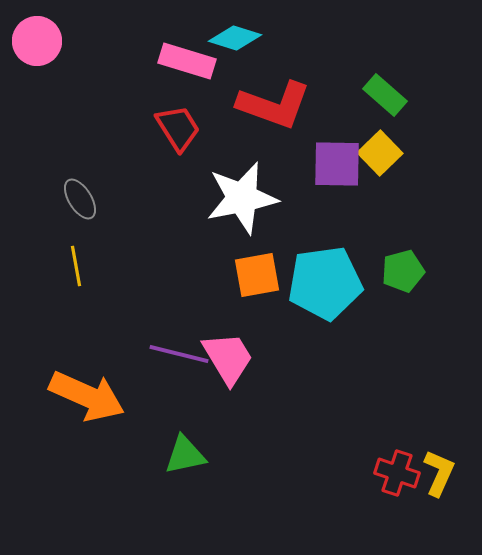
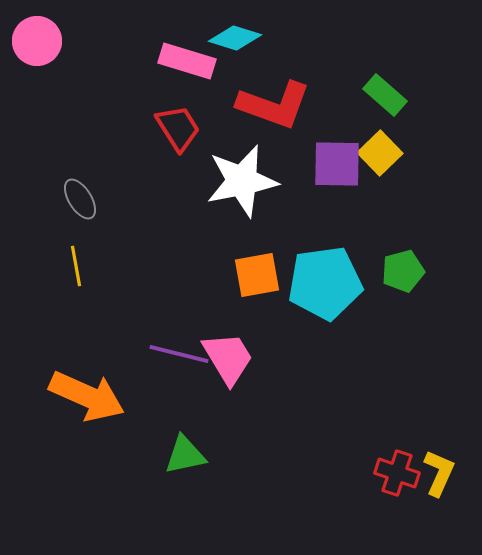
white star: moved 17 px up
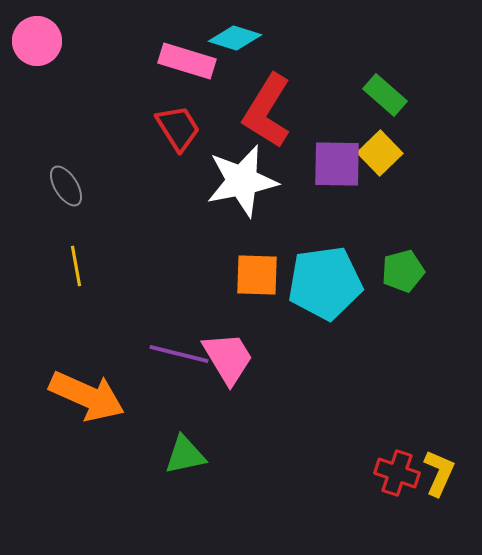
red L-shape: moved 7 px left, 6 px down; rotated 102 degrees clockwise
gray ellipse: moved 14 px left, 13 px up
orange square: rotated 12 degrees clockwise
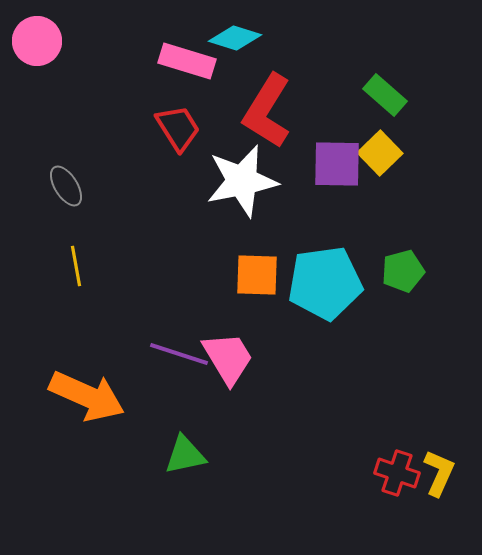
purple line: rotated 4 degrees clockwise
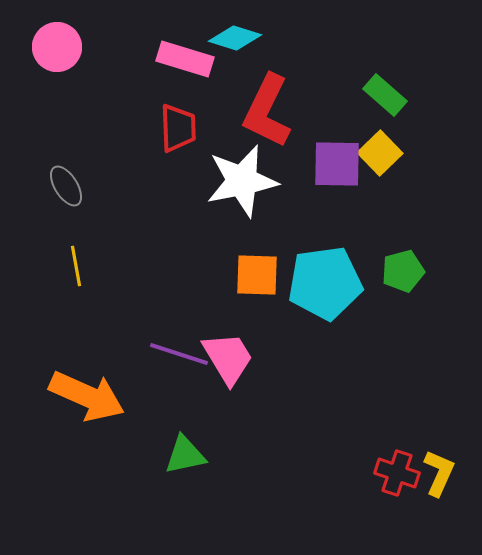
pink circle: moved 20 px right, 6 px down
pink rectangle: moved 2 px left, 2 px up
red L-shape: rotated 6 degrees counterclockwise
red trapezoid: rotated 30 degrees clockwise
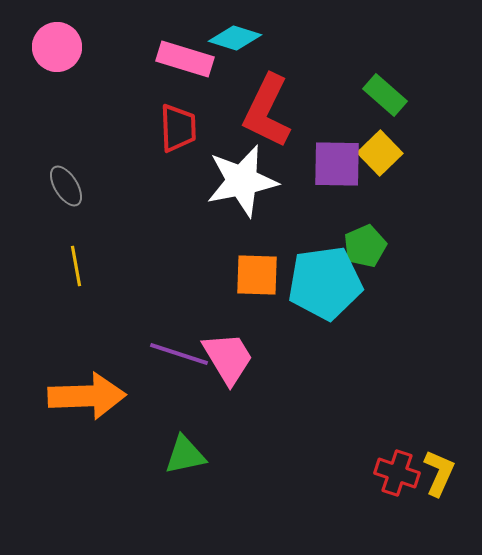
green pentagon: moved 38 px left, 25 px up; rotated 9 degrees counterclockwise
orange arrow: rotated 26 degrees counterclockwise
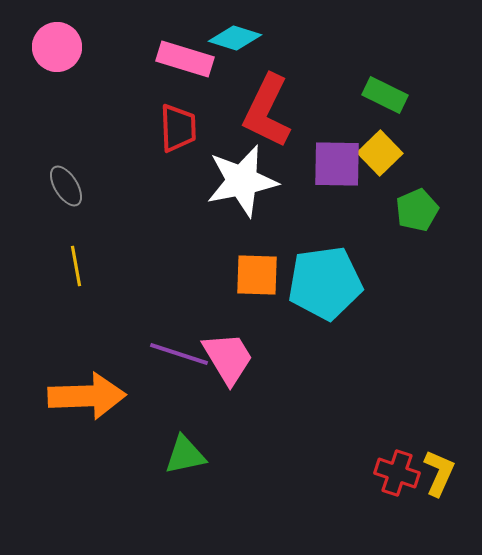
green rectangle: rotated 15 degrees counterclockwise
green pentagon: moved 52 px right, 36 px up
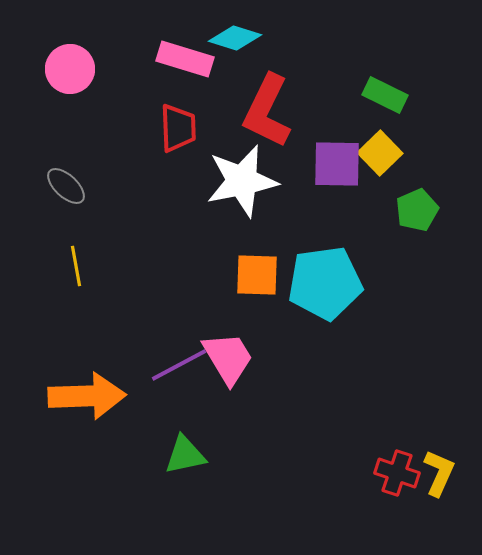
pink circle: moved 13 px right, 22 px down
gray ellipse: rotated 15 degrees counterclockwise
purple line: moved 11 px down; rotated 46 degrees counterclockwise
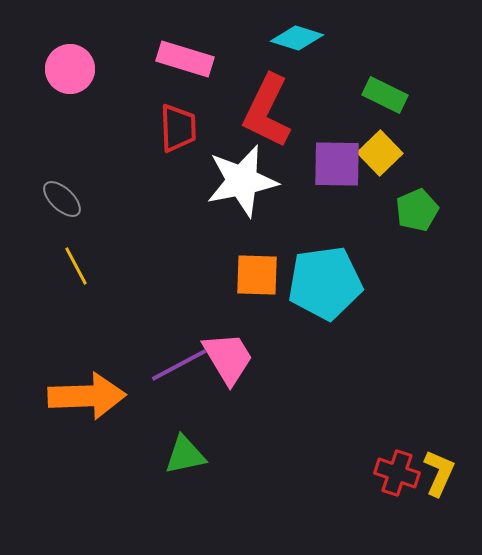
cyan diamond: moved 62 px right
gray ellipse: moved 4 px left, 13 px down
yellow line: rotated 18 degrees counterclockwise
